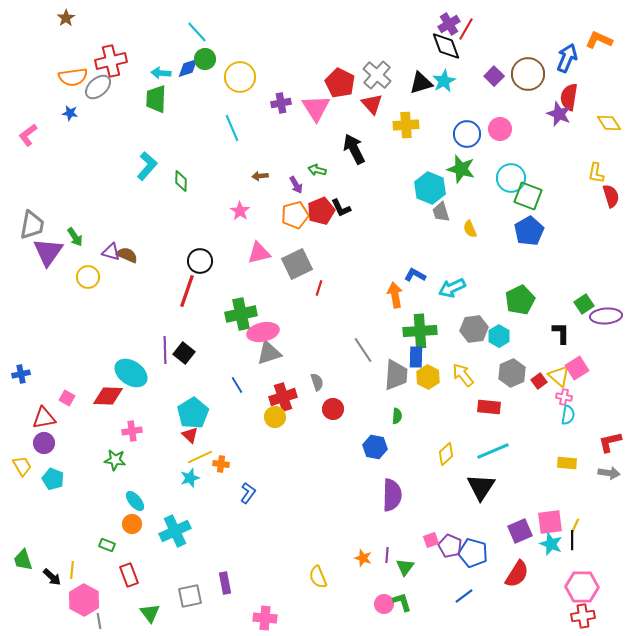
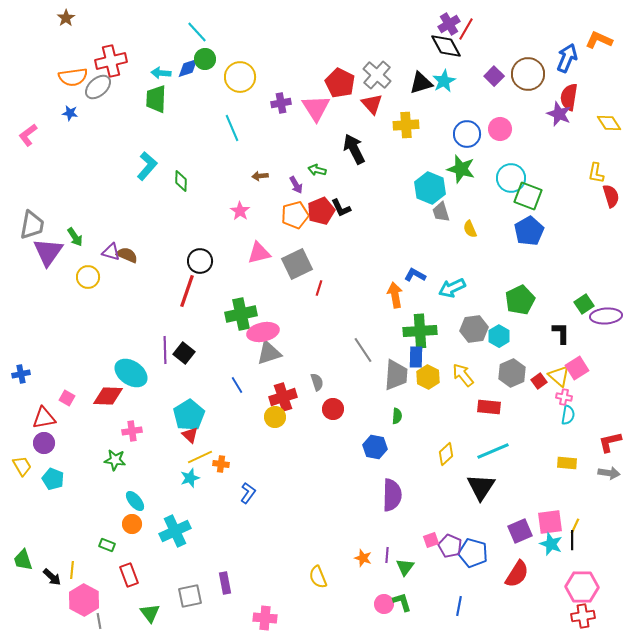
black diamond at (446, 46): rotated 8 degrees counterclockwise
cyan pentagon at (193, 413): moved 4 px left, 2 px down
blue line at (464, 596): moved 5 px left, 10 px down; rotated 42 degrees counterclockwise
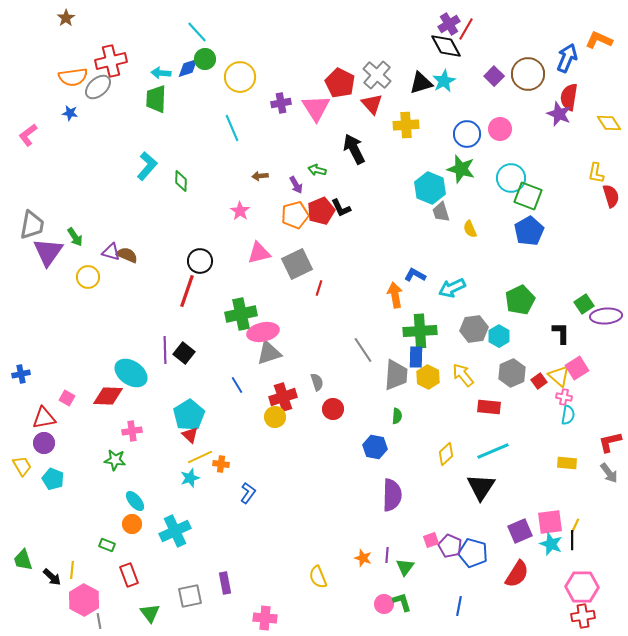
gray arrow at (609, 473): rotated 45 degrees clockwise
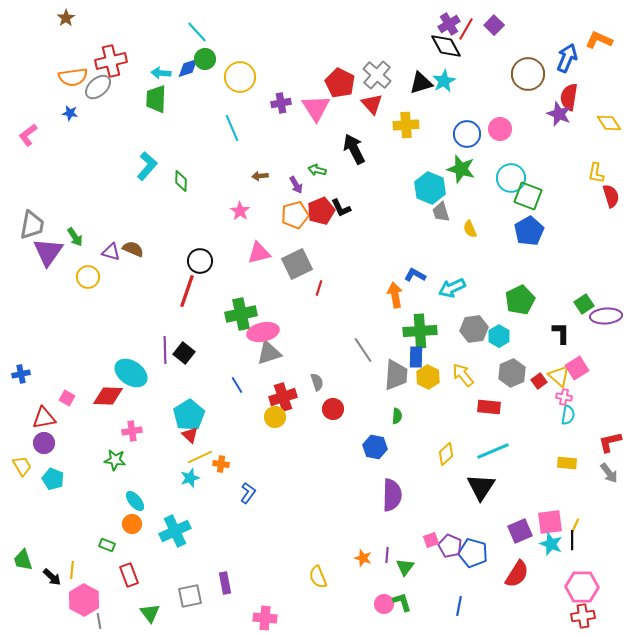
purple square at (494, 76): moved 51 px up
brown semicircle at (127, 255): moved 6 px right, 6 px up
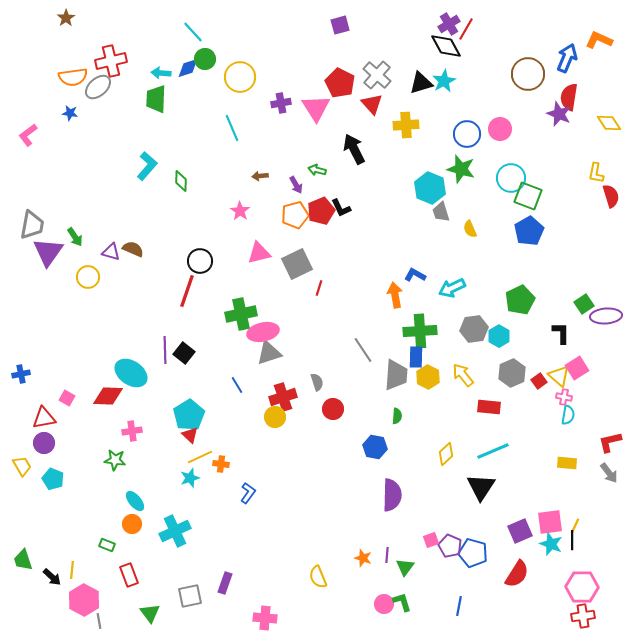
purple square at (494, 25): moved 154 px left; rotated 30 degrees clockwise
cyan line at (197, 32): moved 4 px left
purple rectangle at (225, 583): rotated 30 degrees clockwise
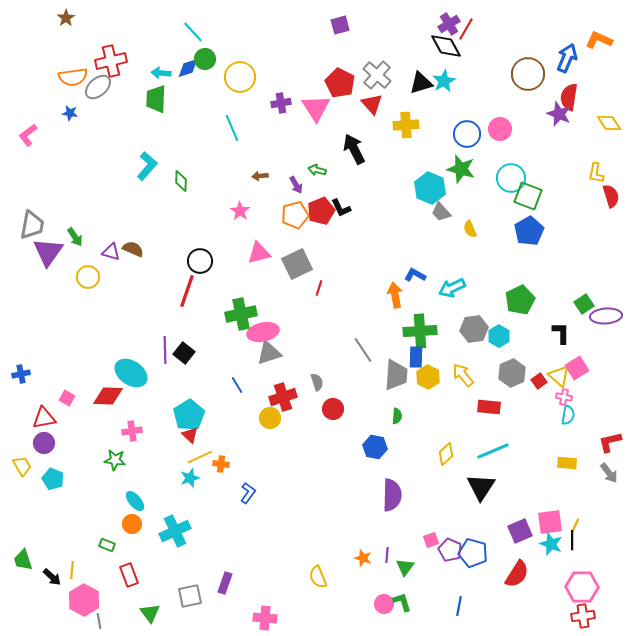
gray trapezoid at (441, 212): rotated 25 degrees counterclockwise
yellow circle at (275, 417): moved 5 px left, 1 px down
purple pentagon at (450, 546): moved 4 px down
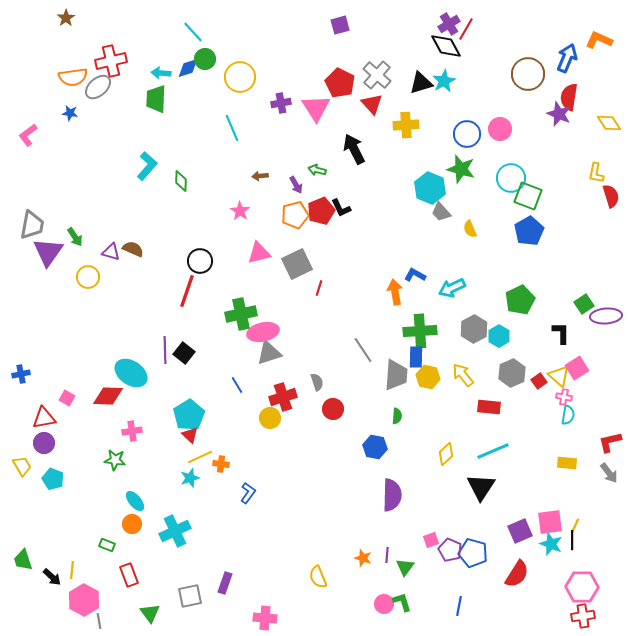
orange arrow at (395, 295): moved 3 px up
gray hexagon at (474, 329): rotated 20 degrees counterclockwise
yellow hexagon at (428, 377): rotated 15 degrees counterclockwise
